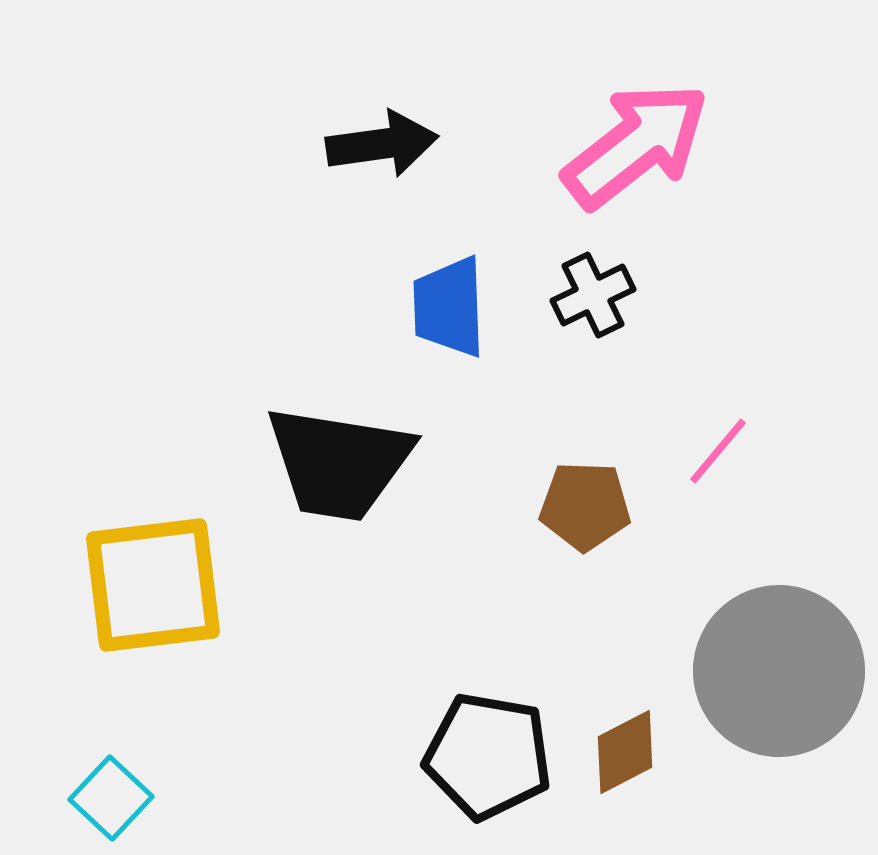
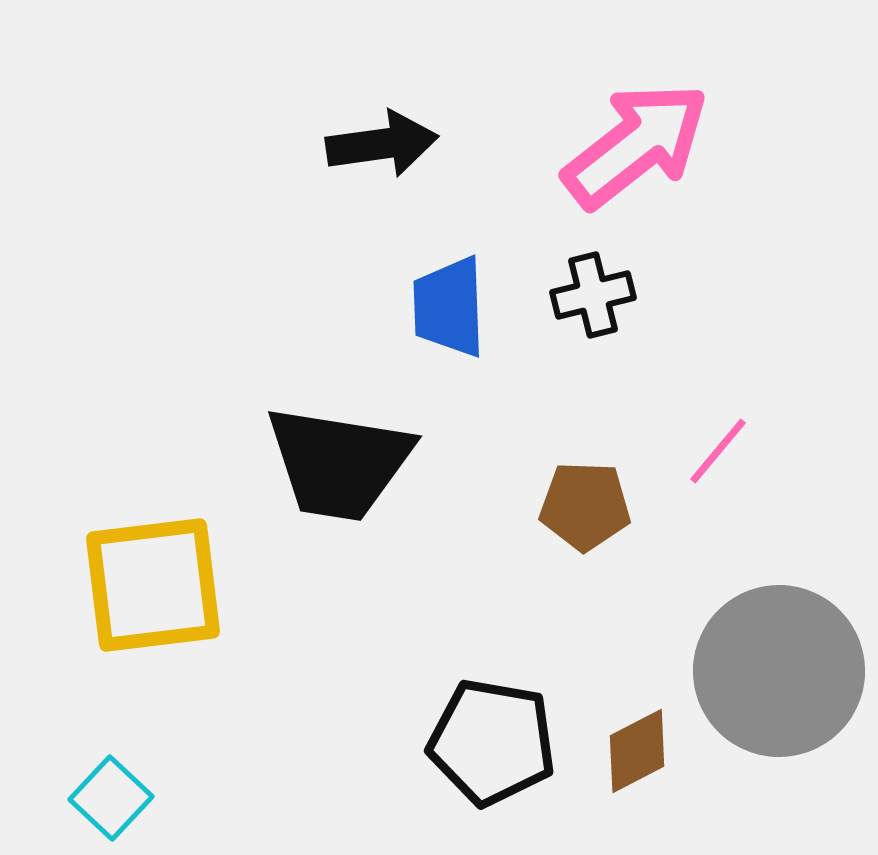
black cross: rotated 12 degrees clockwise
brown diamond: moved 12 px right, 1 px up
black pentagon: moved 4 px right, 14 px up
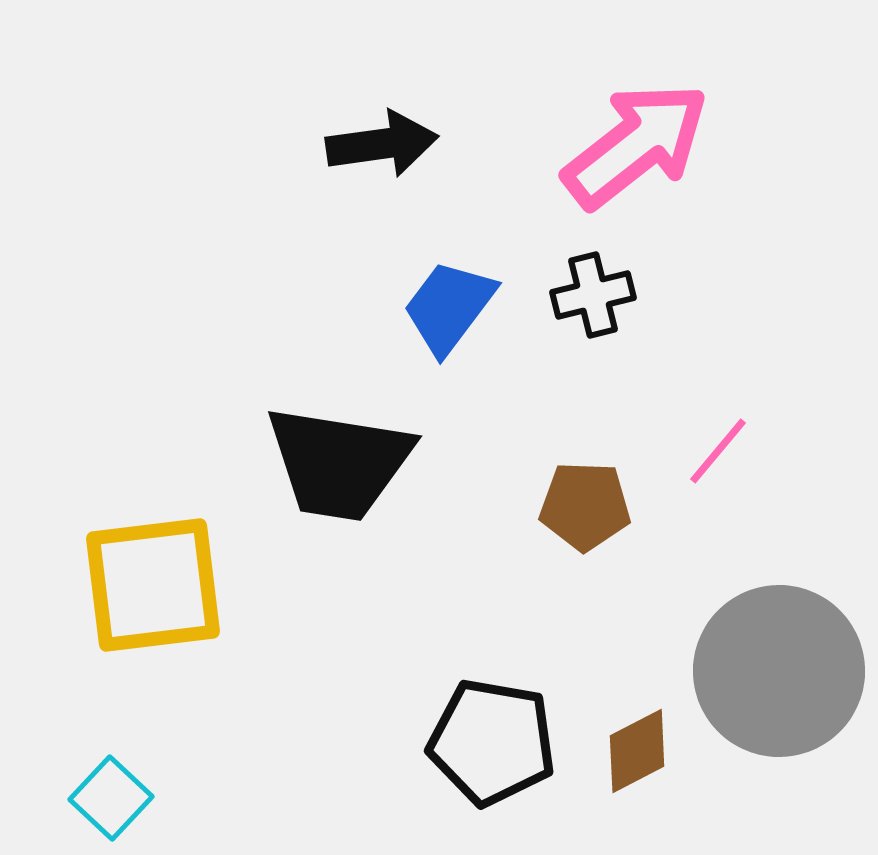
blue trapezoid: rotated 39 degrees clockwise
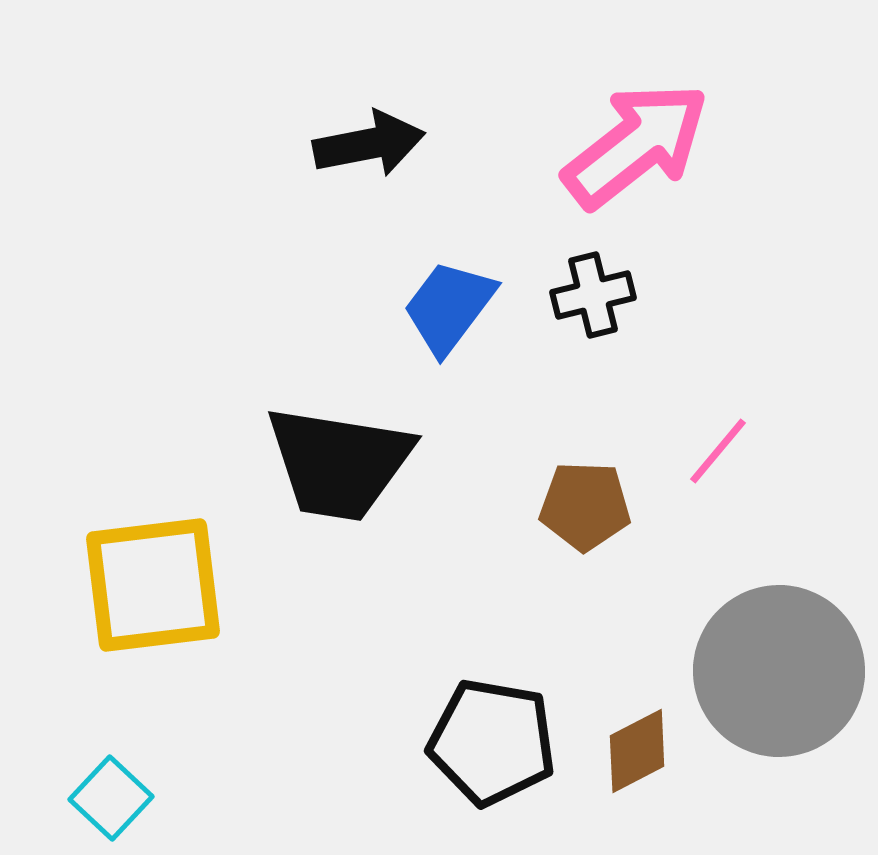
black arrow: moved 13 px left; rotated 3 degrees counterclockwise
